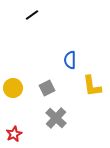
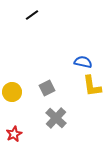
blue semicircle: moved 13 px right, 2 px down; rotated 102 degrees clockwise
yellow circle: moved 1 px left, 4 px down
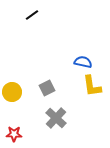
red star: rotated 28 degrees clockwise
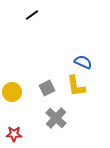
blue semicircle: rotated 12 degrees clockwise
yellow L-shape: moved 16 px left
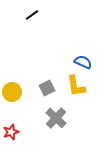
red star: moved 3 px left, 2 px up; rotated 21 degrees counterclockwise
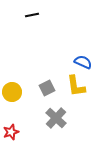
black line: rotated 24 degrees clockwise
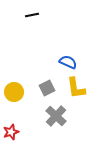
blue semicircle: moved 15 px left
yellow L-shape: moved 2 px down
yellow circle: moved 2 px right
gray cross: moved 2 px up
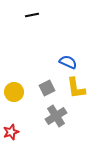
gray cross: rotated 15 degrees clockwise
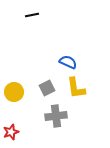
gray cross: rotated 25 degrees clockwise
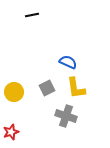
gray cross: moved 10 px right; rotated 25 degrees clockwise
